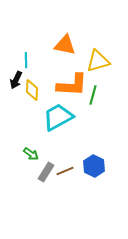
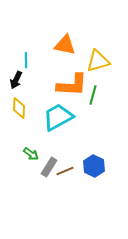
yellow diamond: moved 13 px left, 18 px down
gray rectangle: moved 3 px right, 5 px up
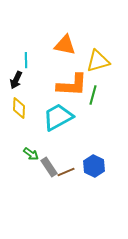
gray rectangle: rotated 66 degrees counterclockwise
brown line: moved 1 px right, 1 px down
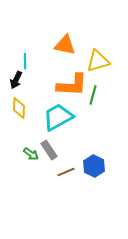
cyan line: moved 1 px left, 1 px down
gray rectangle: moved 17 px up
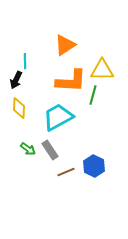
orange triangle: rotated 45 degrees counterclockwise
yellow triangle: moved 4 px right, 9 px down; rotated 15 degrees clockwise
orange L-shape: moved 1 px left, 4 px up
gray rectangle: moved 1 px right
green arrow: moved 3 px left, 5 px up
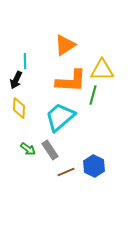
cyan trapezoid: moved 2 px right; rotated 12 degrees counterclockwise
